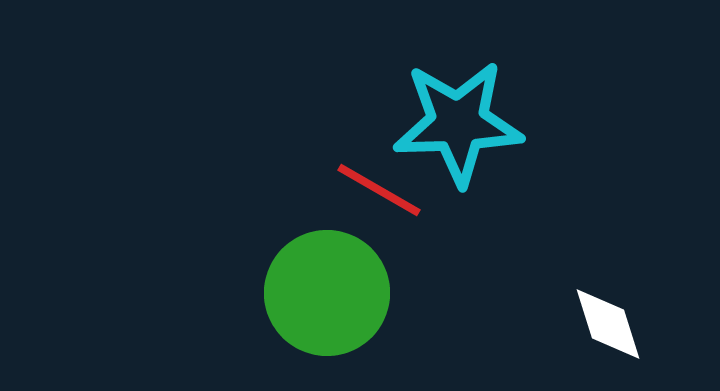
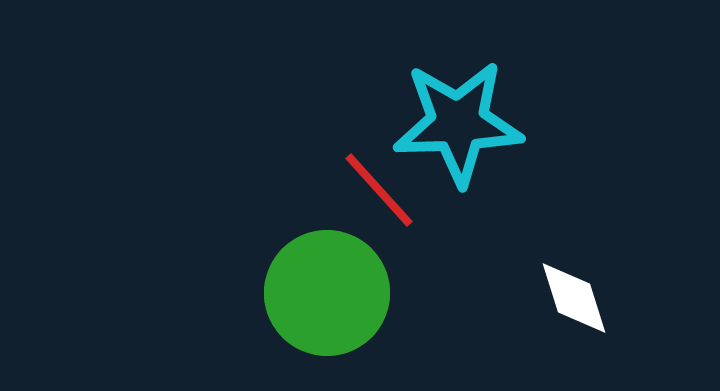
red line: rotated 18 degrees clockwise
white diamond: moved 34 px left, 26 px up
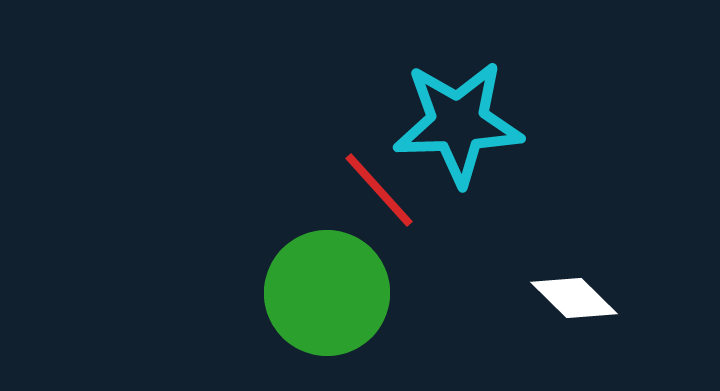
white diamond: rotated 28 degrees counterclockwise
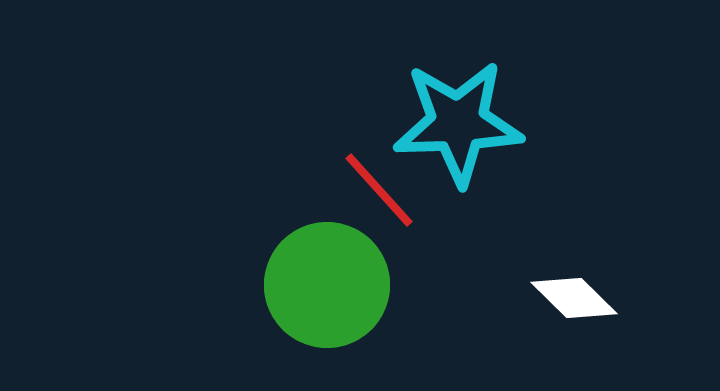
green circle: moved 8 px up
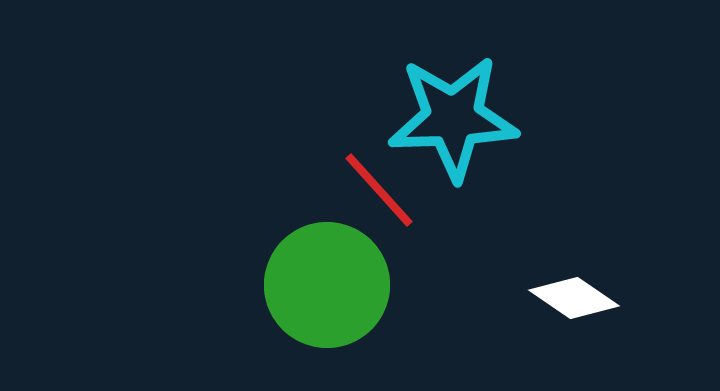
cyan star: moved 5 px left, 5 px up
white diamond: rotated 10 degrees counterclockwise
